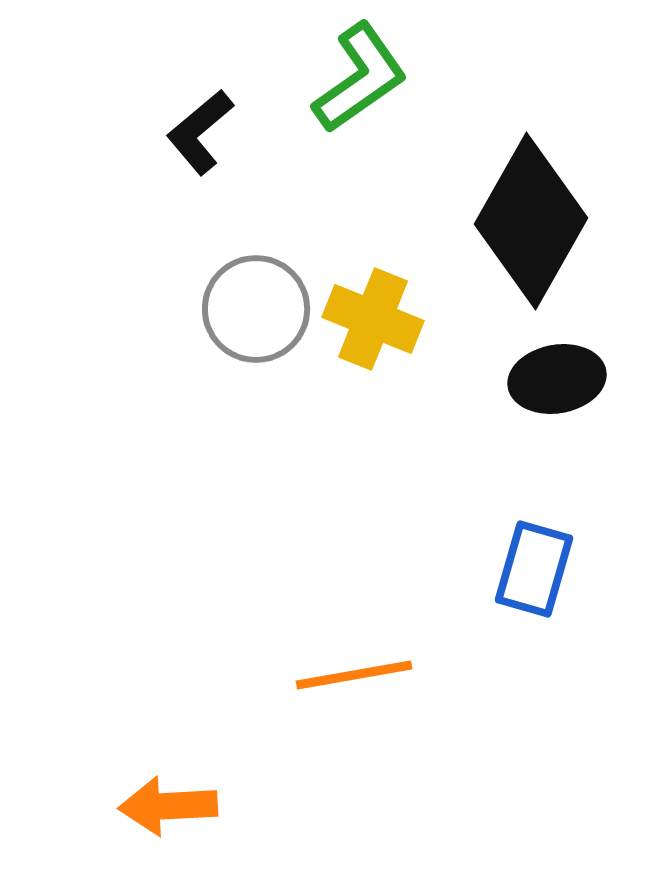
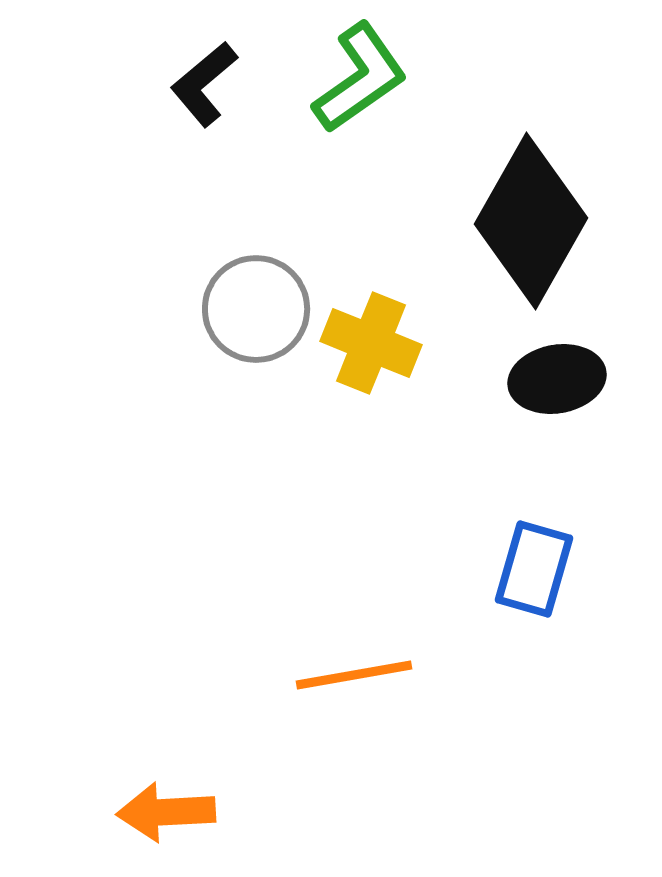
black L-shape: moved 4 px right, 48 px up
yellow cross: moved 2 px left, 24 px down
orange arrow: moved 2 px left, 6 px down
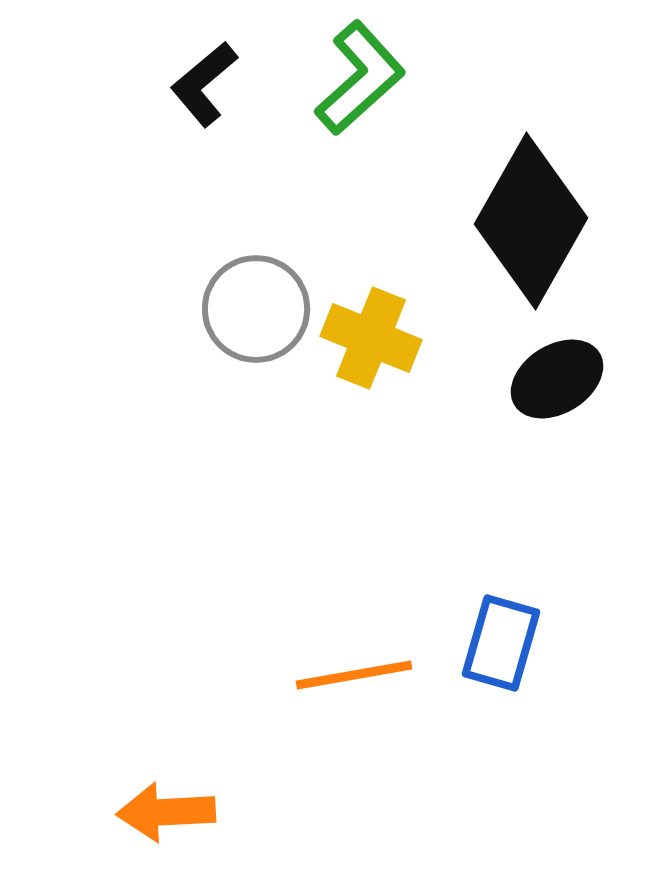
green L-shape: rotated 7 degrees counterclockwise
yellow cross: moved 5 px up
black ellipse: rotated 22 degrees counterclockwise
blue rectangle: moved 33 px left, 74 px down
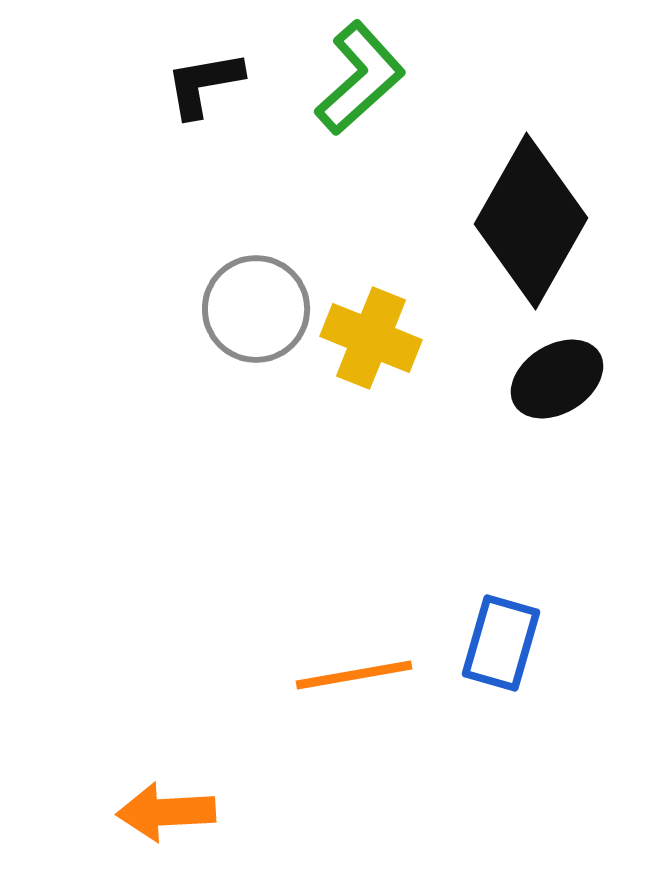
black L-shape: rotated 30 degrees clockwise
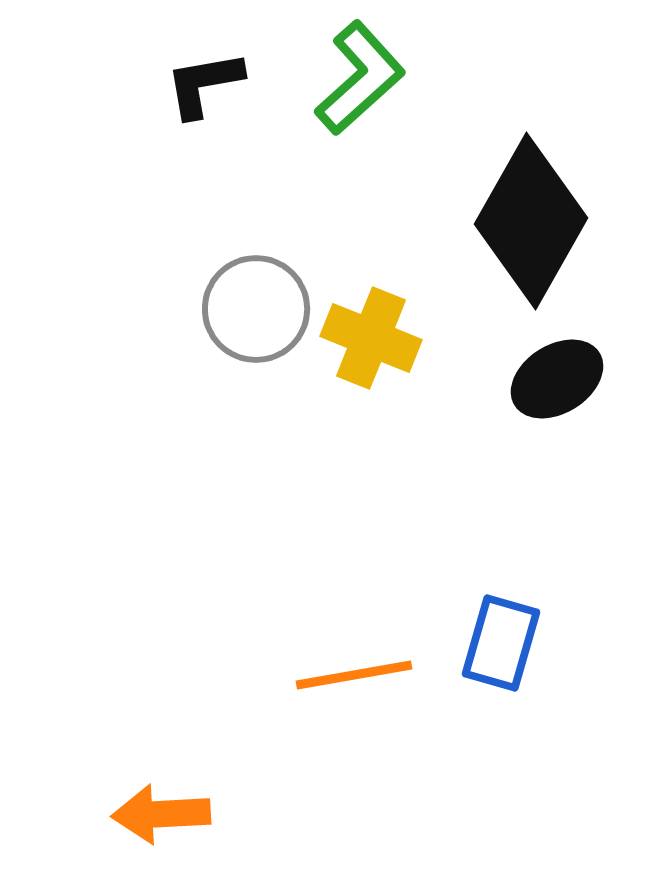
orange arrow: moved 5 px left, 2 px down
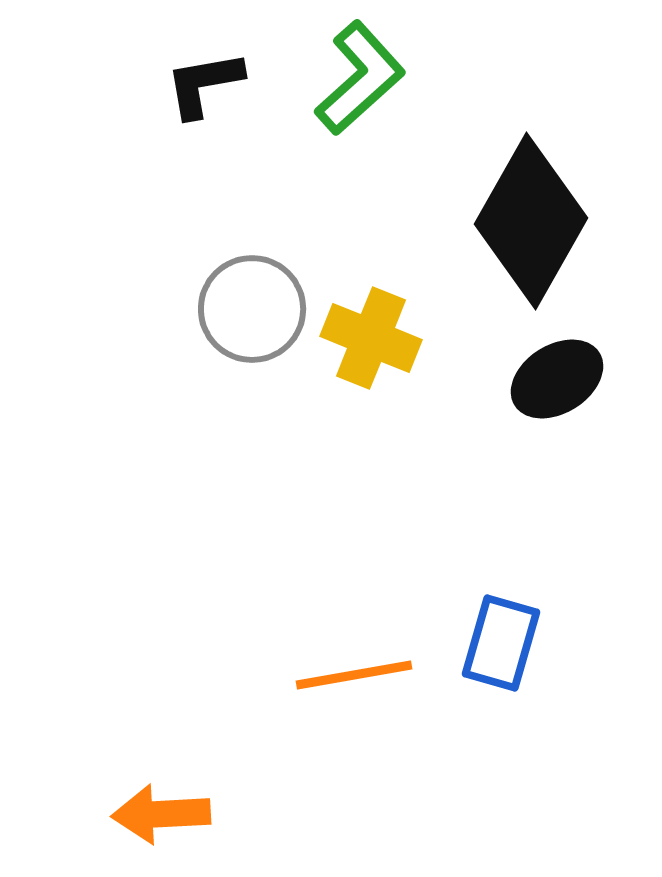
gray circle: moved 4 px left
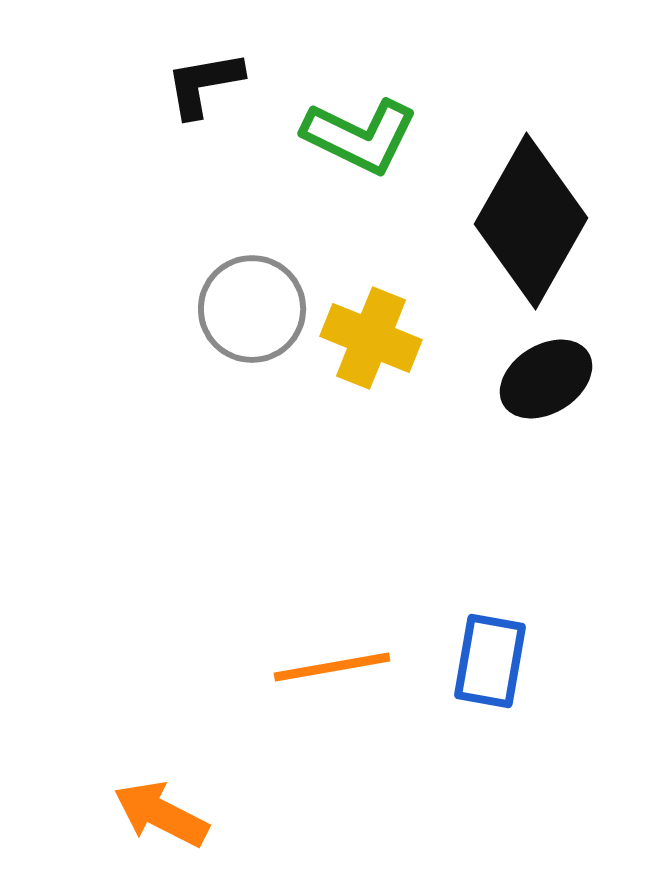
green L-shape: moved 58 px down; rotated 68 degrees clockwise
black ellipse: moved 11 px left
blue rectangle: moved 11 px left, 18 px down; rotated 6 degrees counterclockwise
orange line: moved 22 px left, 8 px up
orange arrow: rotated 30 degrees clockwise
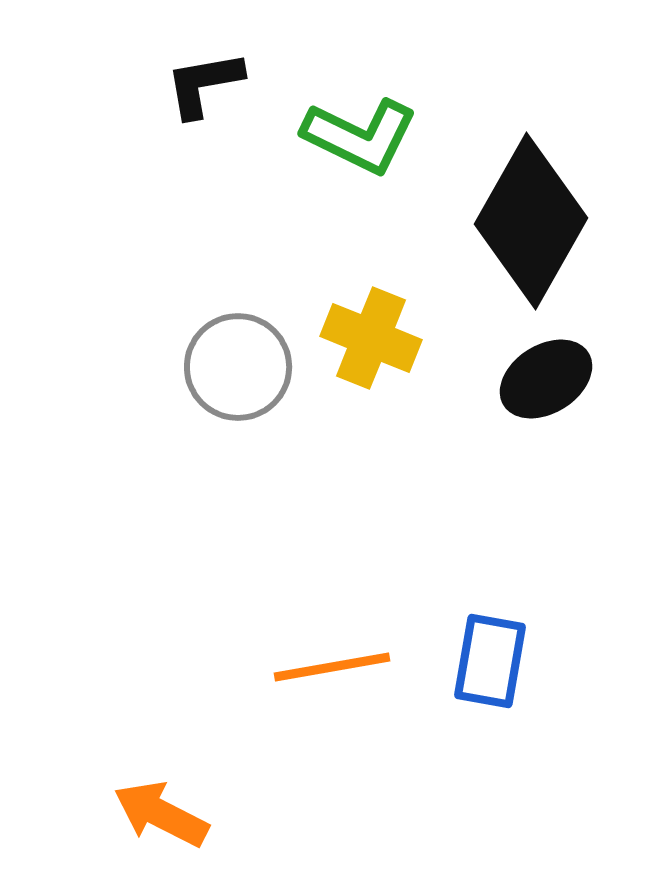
gray circle: moved 14 px left, 58 px down
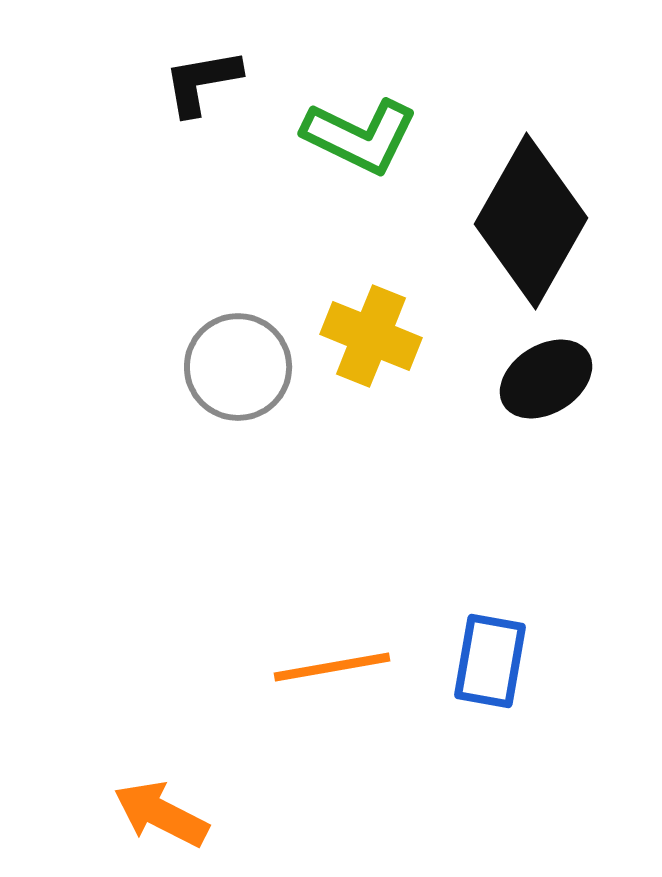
black L-shape: moved 2 px left, 2 px up
yellow cross: moved 2 px up
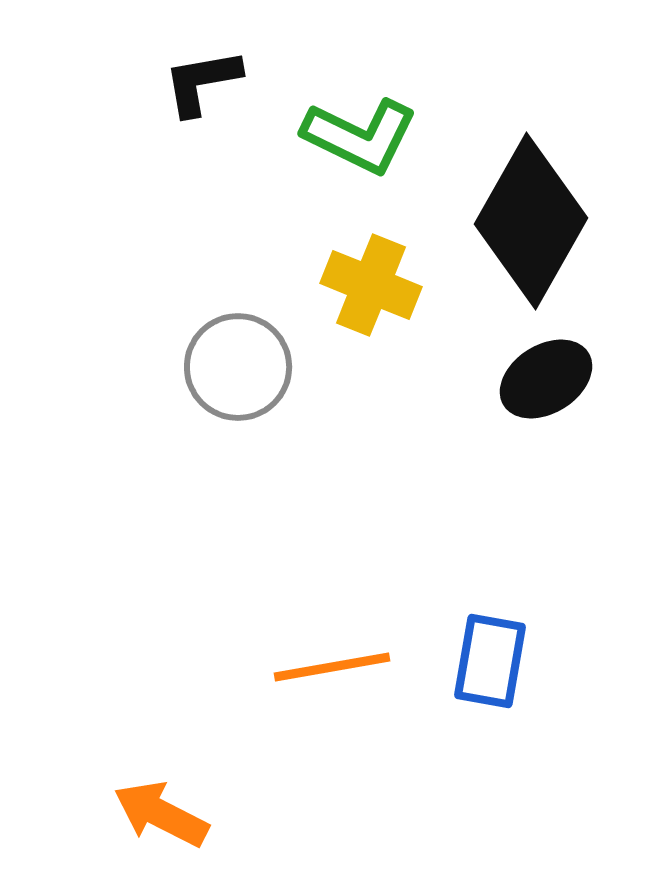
yellow cross: moved 51 px up
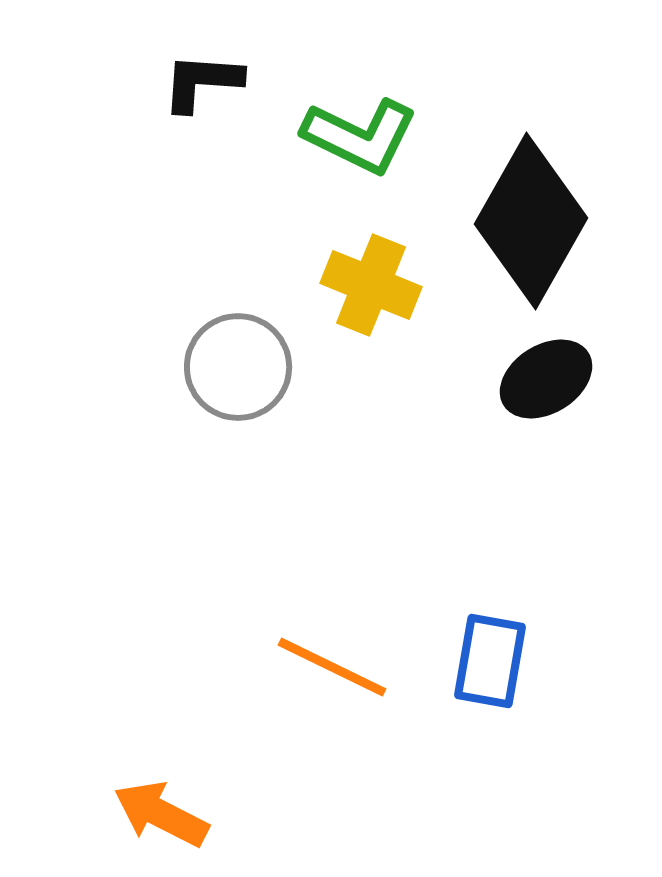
black L-shape: rotated 14 degrees clockwise
orange line: rotated 36 degrees clockwise
